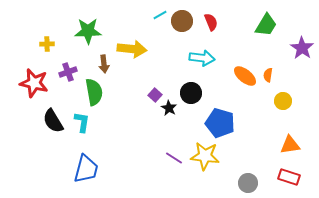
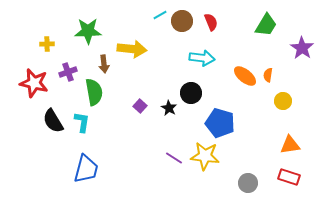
purple square: moved 15 px left, 11 px down
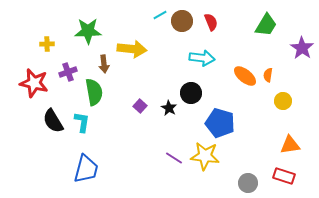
red rectangle: moved 5 px left, 1 px up
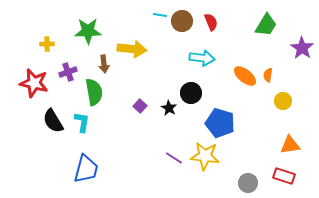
cyan line: rotated 40 degrees clockwise
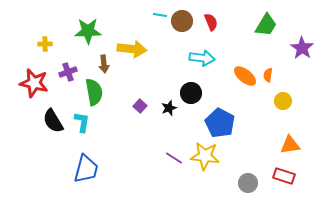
yellow cross: moved 2 px left
black star: rotated 21 degrees clockwise
blue pentagon: rotated 12 degrees clockwise
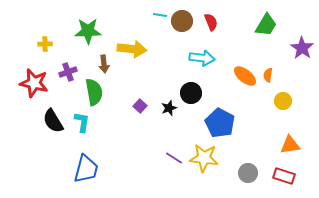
yellow star: moved 1 px left, 2 px down
gray circle: moved 10 px up
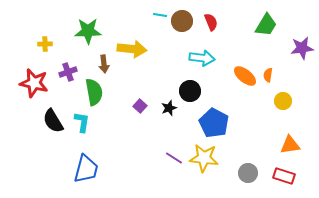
purple star: rotated 30 degrees clockwise
black circle: moved 1 px left, 2 px up
blue pentagon: moved 6 px left
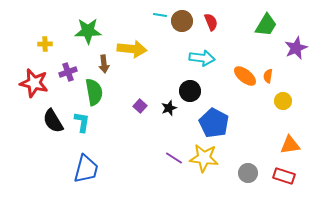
purple star: moved 6 px left; rotated 15 degrees counterclockwise
orange semicircle: moved 1 px down
